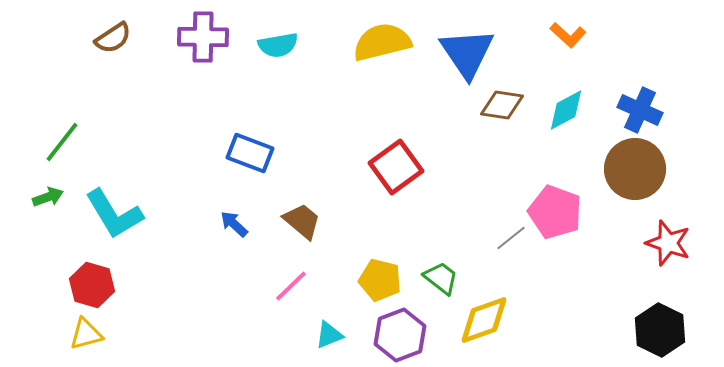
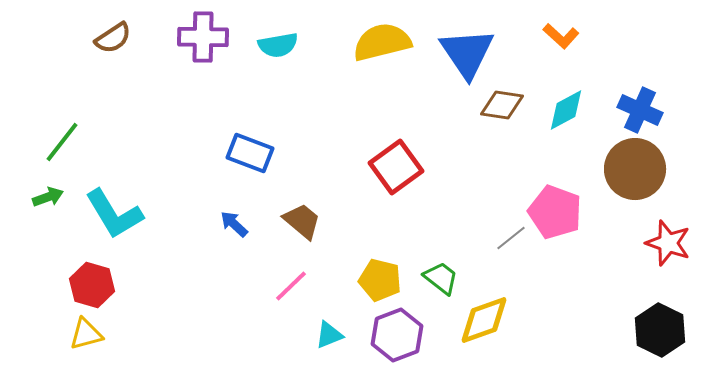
orange L-shape: moved 7 px left, 1 px down
purple hexagon: moved 3 px left
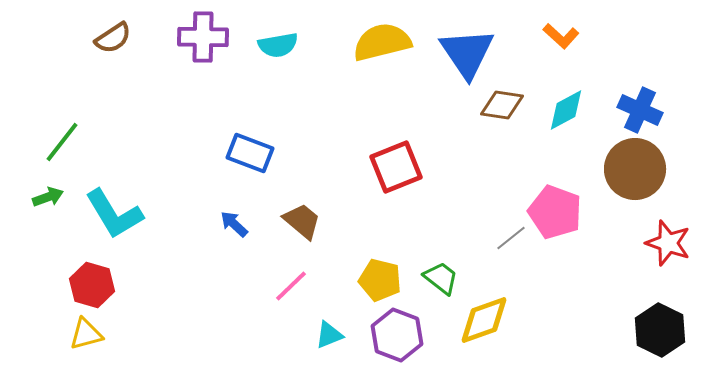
red square: rotated 14 degrees clockwise
purple hexagon: rotated 18 degrees counterclockwise
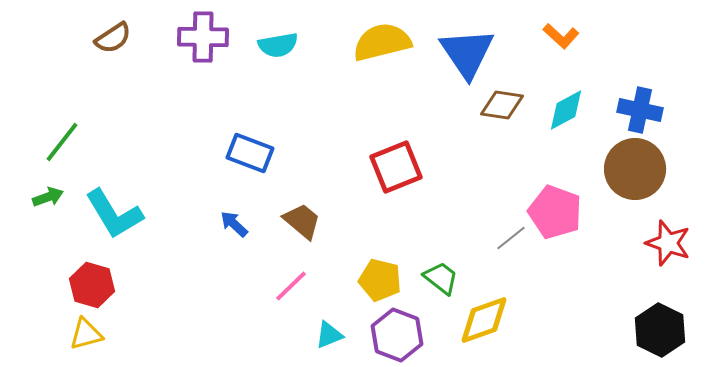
blue cross: rotated 12 degrees counterclockwise
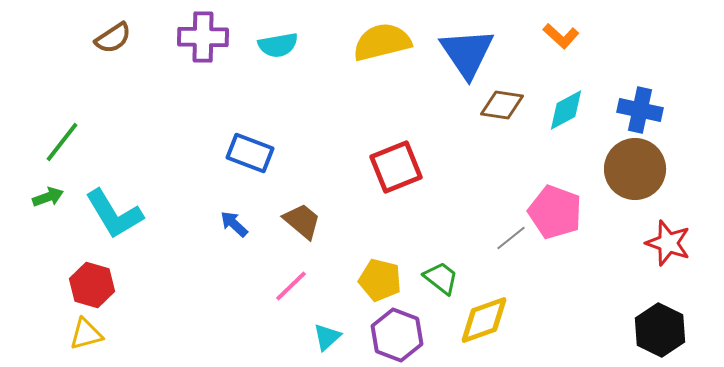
cyan triangle: moved 2 px left, 2 px down; rotated 20 degrees counterclockwise
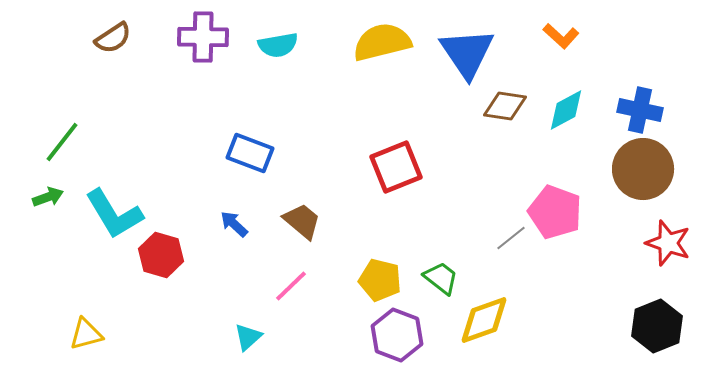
brown diamond: moved 3 px right, 1 px down
brown circle: moved 8 px right
red hexagon: moved 69 px right, 30 px up
black hexagon: moved 3 px left, 4 px up; rotated 12 degrees clockwise
cyan triangle: moved 79 px left
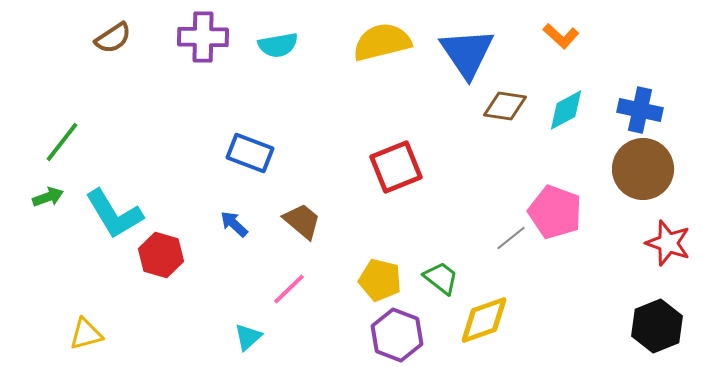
pink line: moved 2 px left, 3 px down
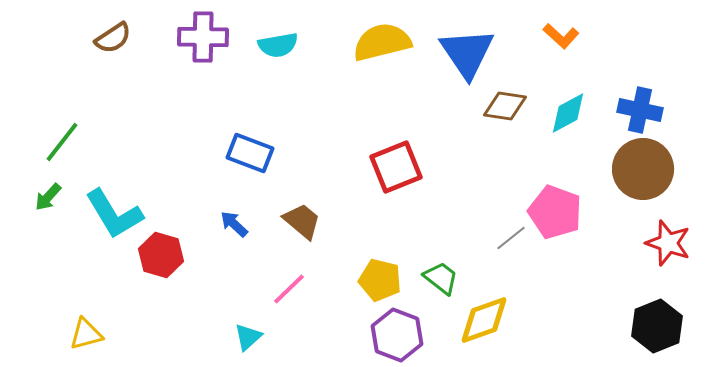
cyan diamond: moved 2 px right, 3 px down
green arrow: rotated 152 degrees clockwise
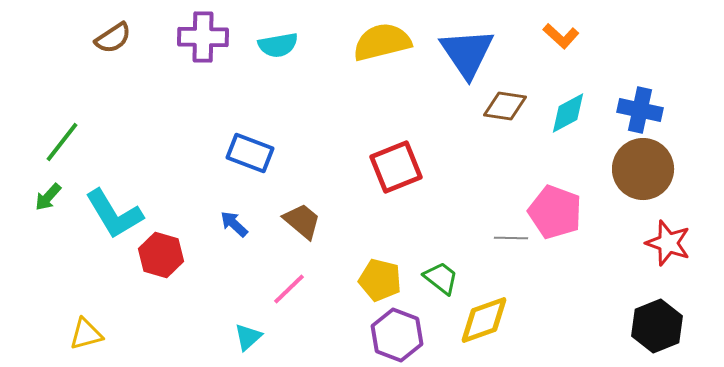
gray line: rotated 40 degrees clockwise
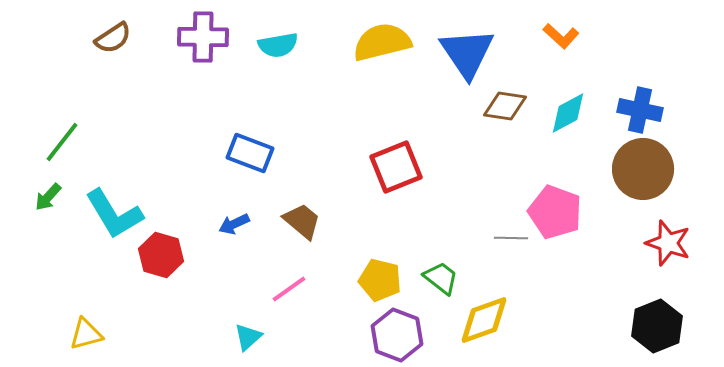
blue arrow: rotated 68 degrees counterclockwise
pink line: rotated 9 degrees clockwise
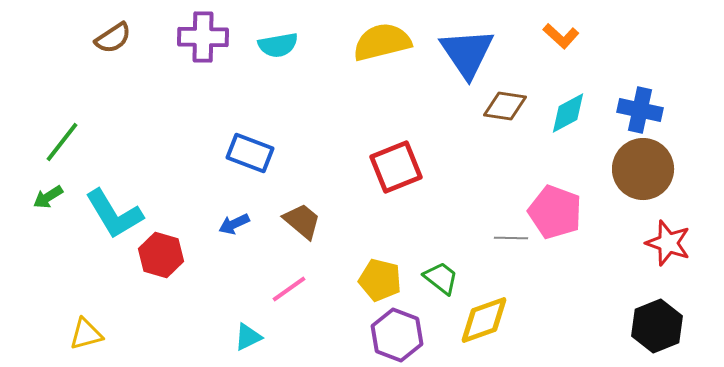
green arrow: rotated 16 degrees clockwise
cyan triangle: rotated 16 degrees clockwise
